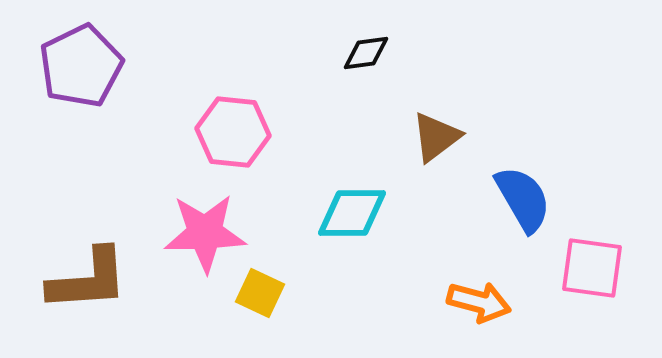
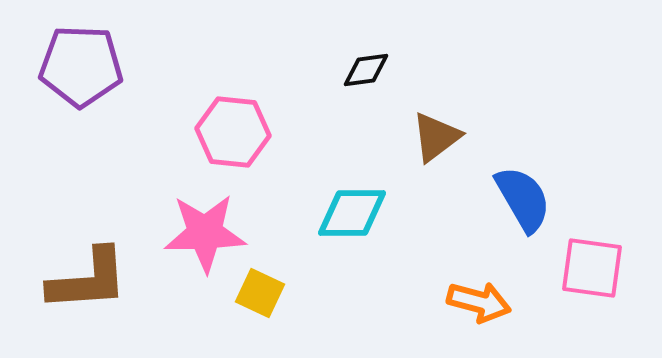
black diamond: moved 17 px down
purple pentagon: rotated 28 degrees clockwise
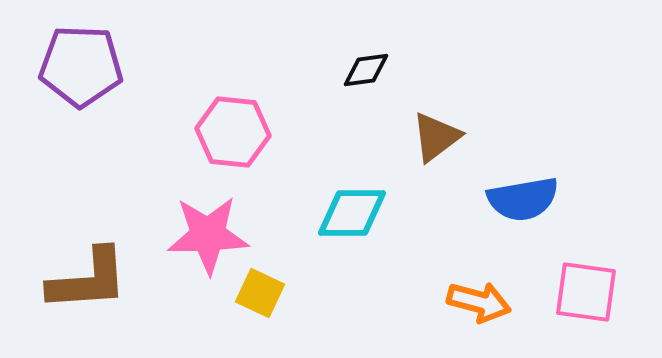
blue semicircle: rotated 110 degrees clockwise
pink star: moved 3 px right, 2 px down
pink square: moved 6 px left, 24 px down
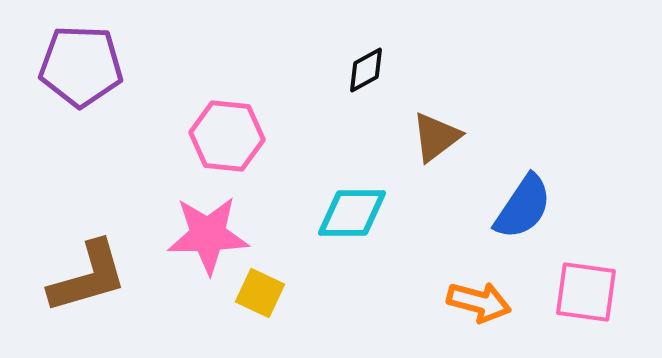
black diamond: rotated 21 degrees counterclockwise
pink hexagon: moved 6 px left, 4 px down
blue semicircle: moved 8 px down; rotated 46 degrees counterclockwise
brown L-shape: moved 3 px up; rotated 12 degrees counterclockwise
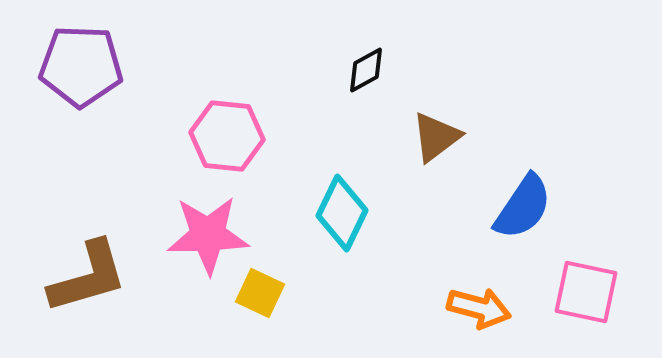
cyan diamond: moved 10 px left; rotated 64 degrees counterclockwise
pink square: rotated 4 degrees clockwise
orange arrow: moved 6 px down
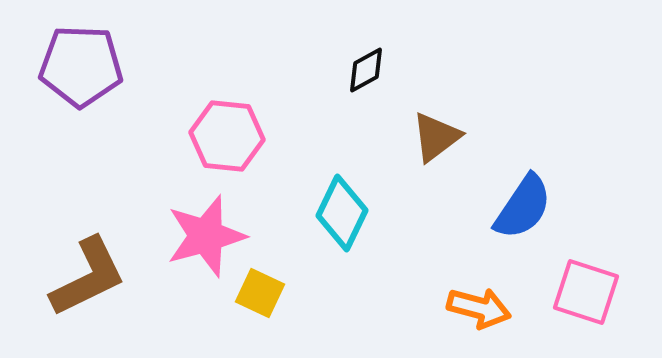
pink star: moved 2 px left, 1 px down; rotated 14 degrees counterclockwise
brown L-shape: rotated 10 degrees counterclockwise
pink square: rotated 6 degrees clockwise
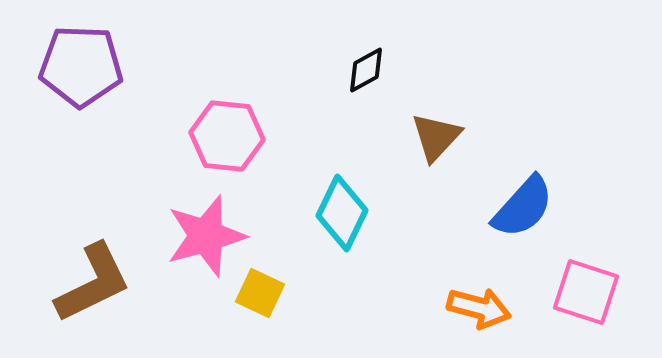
brown triangle: rotated 10 degrees counterclockwise
blue semicircle: rotated 8 degrees clockwise
brown L-shape: moved 5 px right, 6 px down
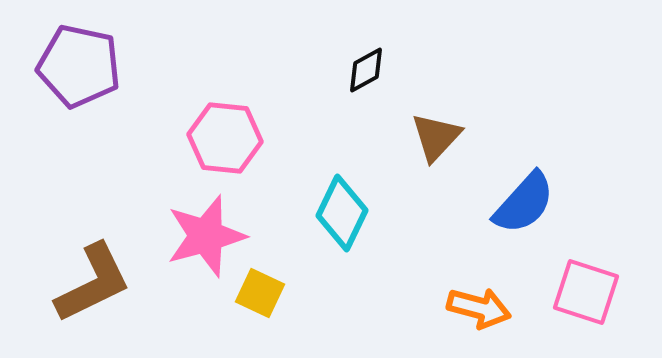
purple pentagon: moved 2 px left; rotated 10 degrees clockwise
pink hexagon: moved 2 px left, 2 px down
blue semicircle: moved 1 px right, 4 px up
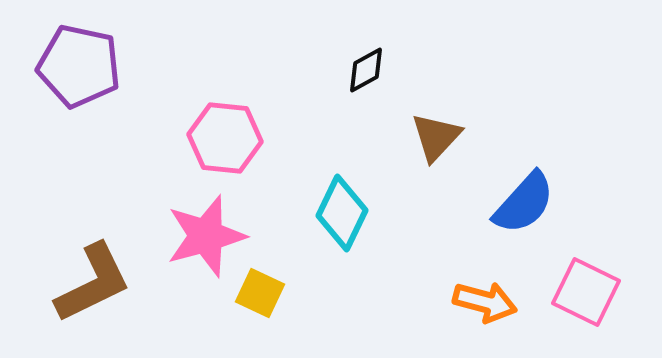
pink square: rotated 8 degrees clockwise
orange arrow: moved 6 px right, 6 px up
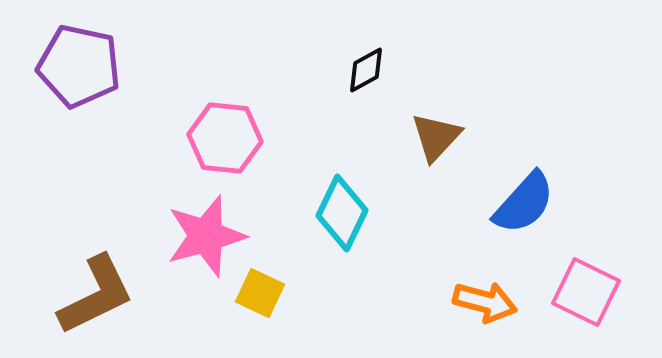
brown L-shape: moved 3 px right, 12 px down
